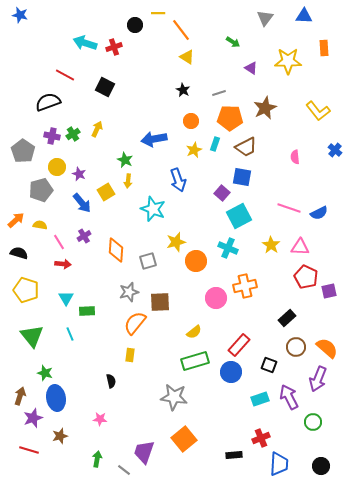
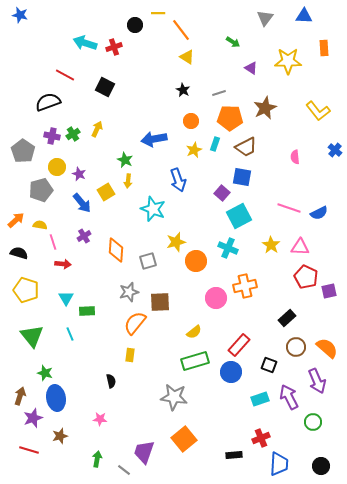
pink line at (59, 242): moved 6 px left; rotated 14 degrees clockwise
purple arrow at (318, 379): moved 1 px left, 2 px down; rotated 45 degrees counterclockwise
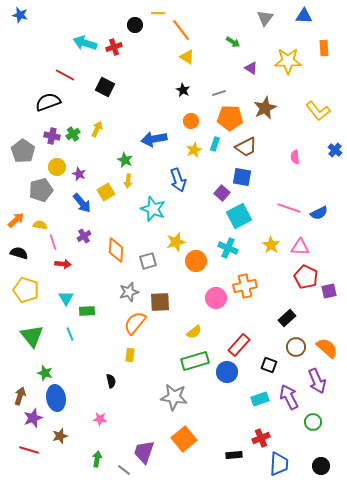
blue circle at (231, 372): moved 4 px left
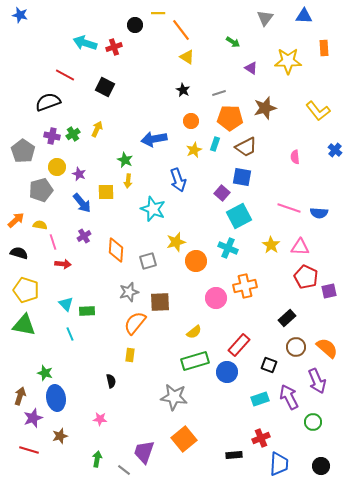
brown star at (265, 108): rotated 10 degrees clockwise
yellow square at (106, 192): rotated 30 degrees clockwise
blue semicircle at (319, 213): rotated 30 degrees clockwise
cyan triangle at (66, 298): moved 6 px down; rotated 14 degrees counterclockwise
green triangle at (32, 336): moved 8 px left, 11 px up; rotated 40 degrees counterclockwise
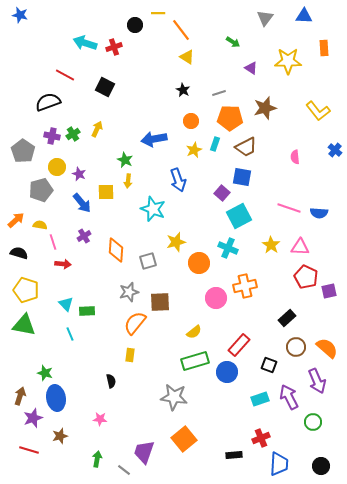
orange circle at (196, 261): moved 3 px right, 2 px down
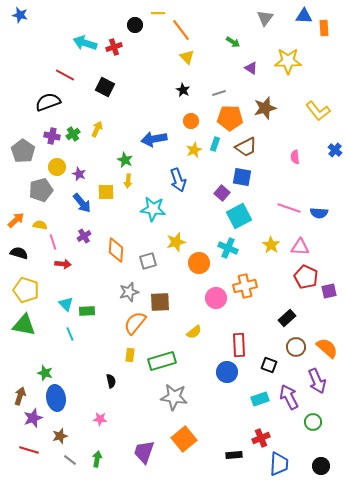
orange rectangle at (324, 48): moved 20 px up
yellow triangle at (187, 57): rotated 14 degrees clockwise
cyan star at (153, 209): rotated 15 degrees counterclockwise
red rectangle at (239, 345): rotated 45 degrees counterclockwise
green rectangle at (195, 361): moved 33 px left
gray line at (124, 470): moved 54 px left, 10 px up
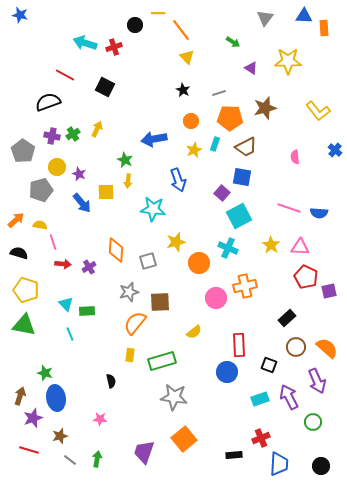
purple cross at (84, 236): moved 5 px right, 31 px down
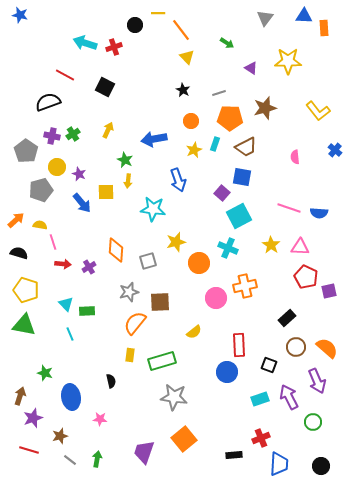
green arrow at (233, 42): moved 6 px left, 1 px down
yellow arrow at (97, 129): moved 11 px right, 1 px down
gray pentagon at (23, 151): moved 3 px right
blue ellipse at (56, 398): moved 15 px right, 1 px up
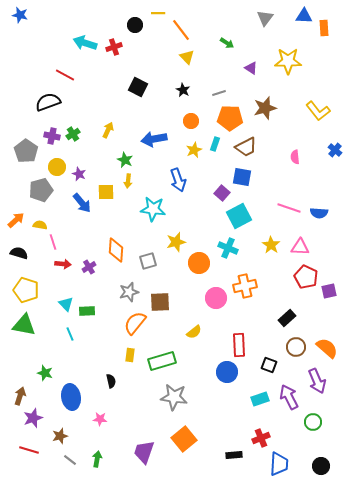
black square at (105, 87): moved 33 px right
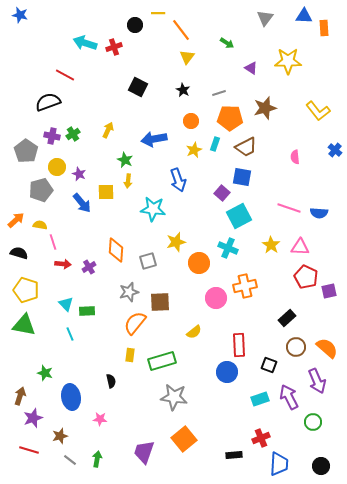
yellow triangle at (187, 57): rotated 21 degrees clockwise
